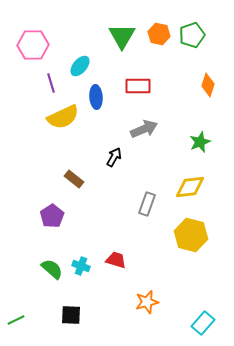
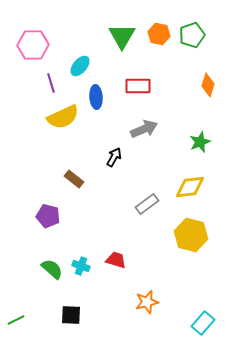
gray rectangle: rotated 35 degrees clockwise
purple pentagon: moved 4 px left; rotated 25 degrees counterclockwise
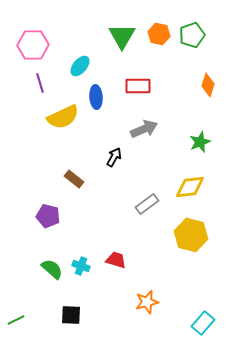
purple line: moved 11 px left
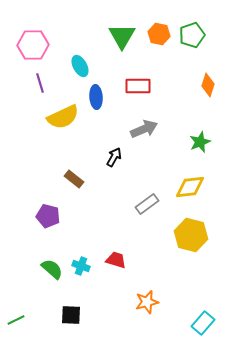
cyan ellipse: rotated 70 degrees counterclockwise
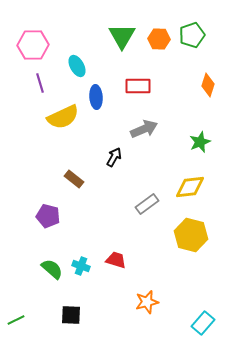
orange hexagon: moved 5 px down; rotated 10 degrees counterclockwise
cyan ellipse: moved 3 px left
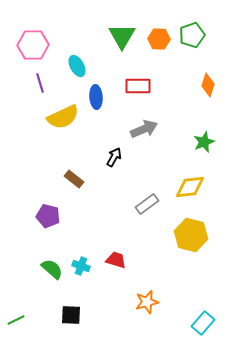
green star: moved 4 px right
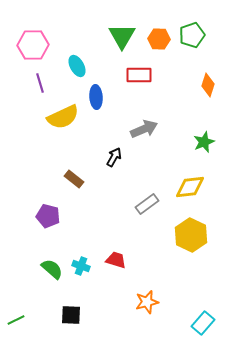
red rectangle: moved 1 px right, 11 px up
yellow hexagon: rotated 12 degrees clockwise
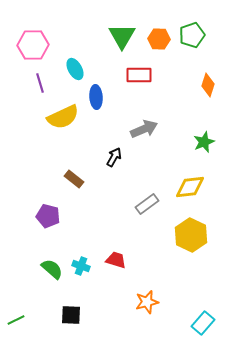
cyan ellipse: moved 2 px left, 3 px down
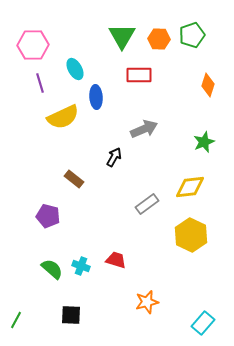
green line: rotated 36 degrees counterclockwise
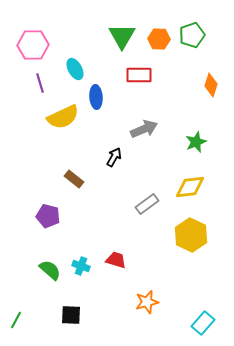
orange diamond: moved 3 px right
green star: moved 8 px left
green semicircle: moved 2 px left, 1 px down
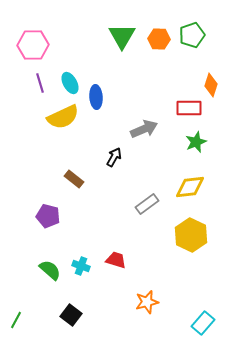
cyan ellipse: moved 5 px left, 14 px down
red rectangle: moved 50 px right, 33 px down
black square: rotated 35 degrees clockwise
